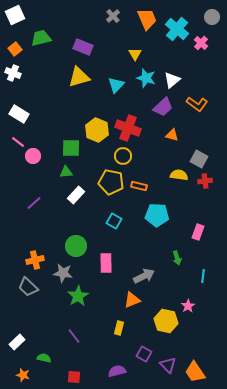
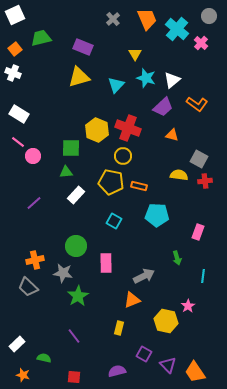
gray cross at (113, 16): moved 3 px down
gray circle at (212, 17): moved 3 px left, 1 px up
white rectangle at (17, 342): moved 2 px down
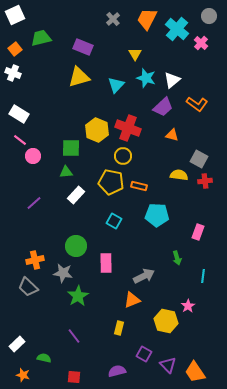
orange trapezoid at (147, 19): rotated 130 degrees counterclockwise
pink line at (18, 142): moved 2 px right, 2 px up
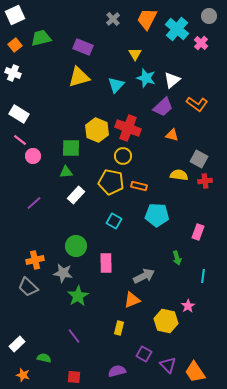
orange square at (15, 49): moved 4 px up
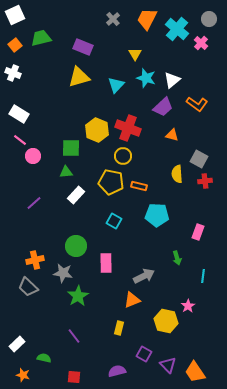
gray circle at (209, 16): moved 3 px down
yellow semicircle at (179, 175): moved 2 px left, 1 px up; rotated 102 degrees counterclockwise
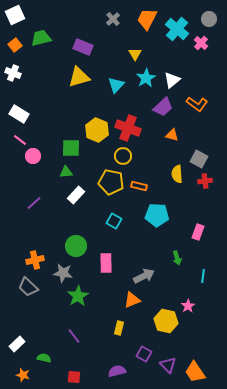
cyan star at (146, 78): rotated 24 degrees clockwise
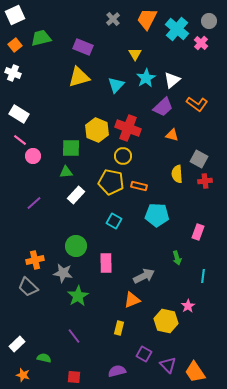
gray circle at (209, 19): moved 2 px down
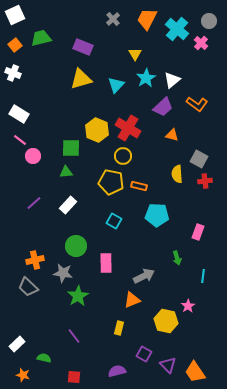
yellow triangle at (79, 77): moved 2 px right, 2 px down
red cross at (128, 128): rotated 10 degrees clockwise
white rectangle at (76, 195): moved 8 px left, 10 px down
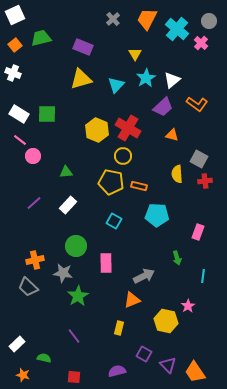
green square at (71, 148): moved 24 px left, 34 px up
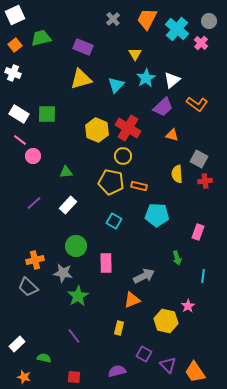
orange star at (23, 375): moved 1 px right, 2 px down
